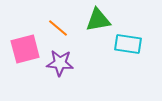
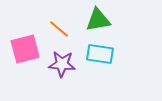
orange line: moved 1 px right, 1 px down
cyan rectangle: moved 28 px left, 10 px down
purple star: moved 2 px right, 1 px down
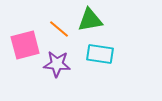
green triangle: moved 8 px left
pink square: moved 4 px up
purple star: moved 5 px left
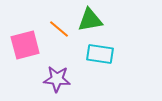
purple star: moved 15 px down
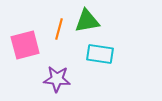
green triangle: moved 3 px left, 1 px down
orange line: rotated 65 degrees clockwise
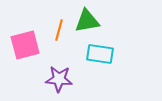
orange line: moved 1 px down
purple star: moved 2 px right
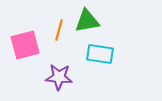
purple star: moved 2 px up
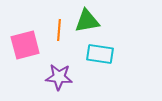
orange line: rotated 10 degrees counterclockwise
